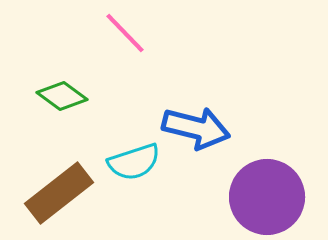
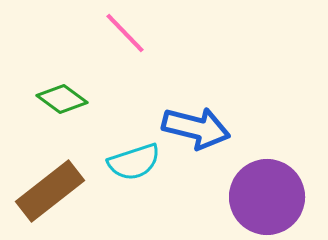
green diamond: moved 3 px down
brown rectangle: moved 9 px left, 2 px up
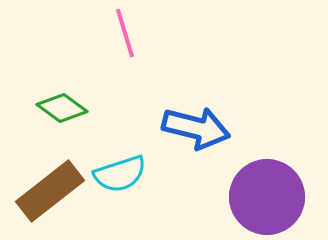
pink line: rotated 27 degrees clockwise
green diamond: moved 9 px down
cyan semicircle: moved 14 px left, 12 px down
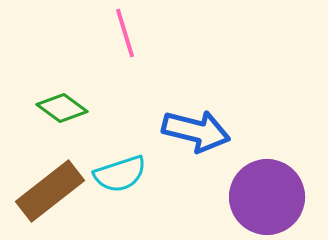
blue arrow: moved 3 px down
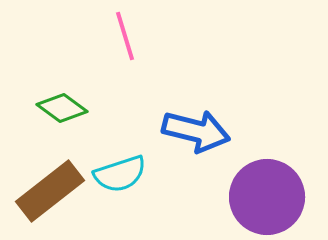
pink line: moved 3 px down
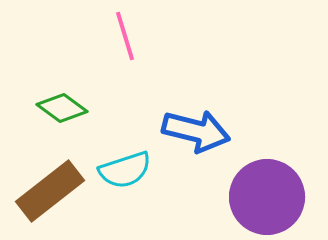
cyan semicircle: moved 5 px right, 4 px up
